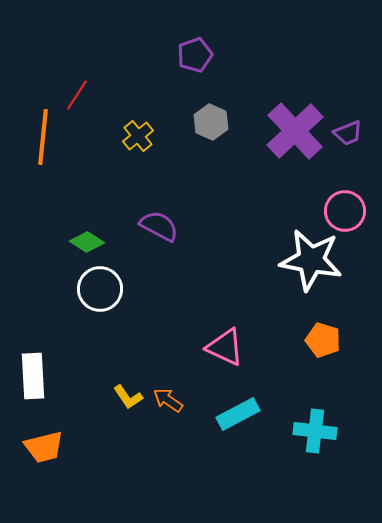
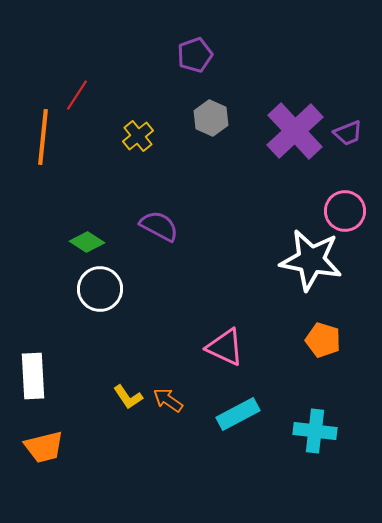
gray hexagon: moved 4 px up
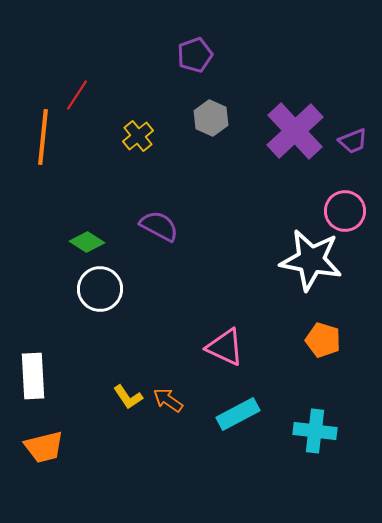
purple trapezoid: moved 5 px right, 8 px down
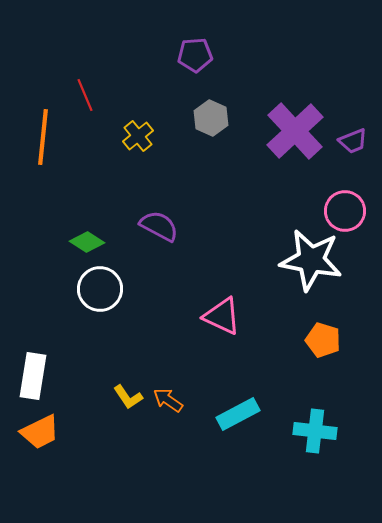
purple pentagon: rotated 16 degrees clockwise
red line: moved 8 px right; rotated 56 degrees counterclockwise
pink triangle: moved 3 px left, 31 px up
white rectangle: rotated 12 degrees clockwise
orange trapezoid: moved 4 px left, 15 px up; rotated 12 degrees counterclockwise
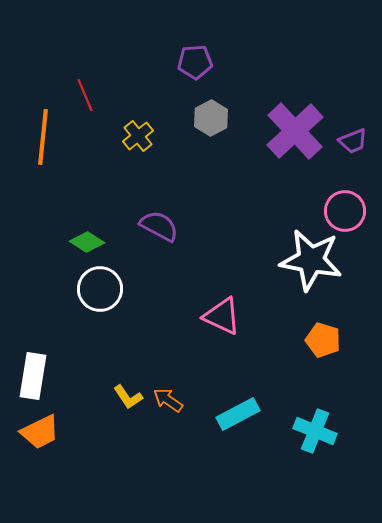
purple pentagon: moved 7 px down
gray hexagon: rotated 8 degrees clockwise
cyan cross: rotated 15 degrees clockwise
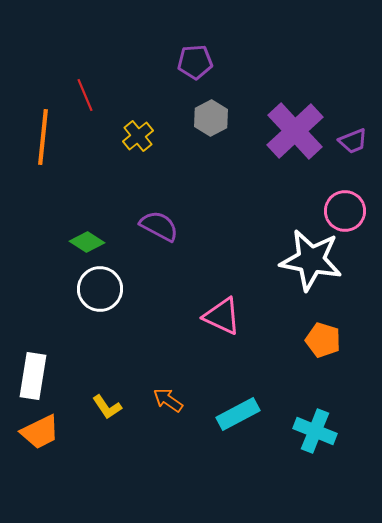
yellow L-shape: moved 21 px left, 10 px down
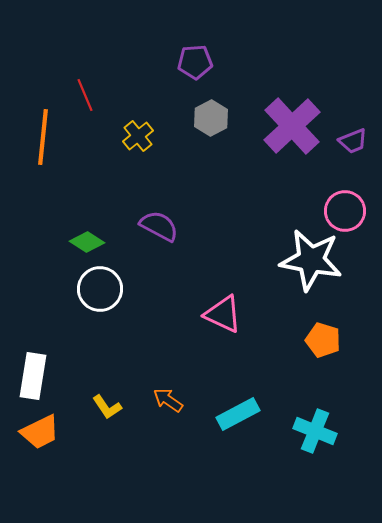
purple cross: moved 3 px left, 5 px up
pink triangle: moved 1 px right, 2 px up
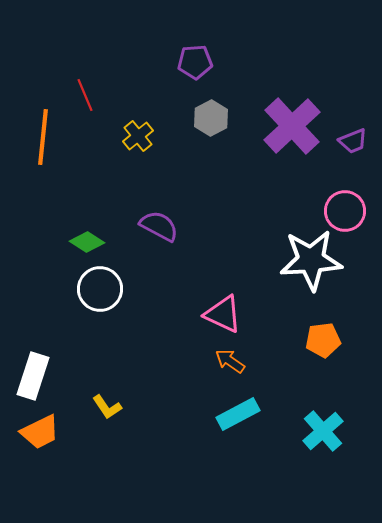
white star: rotated 14 degrees counterclockwise
orange pentagon: rotated 24 degrees counterclockwise
white rectangle: rotated 9 degrees clockwise
orange arrow: moved 62 px right, 39 px up
cyan cross: moved 8 px right; rotated 27 degrees clockwise
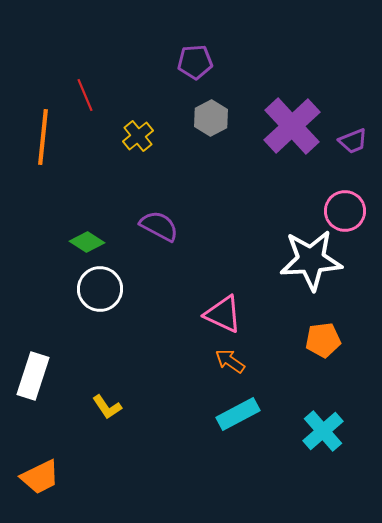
orange trapezoid: moved 45 px down
